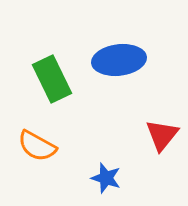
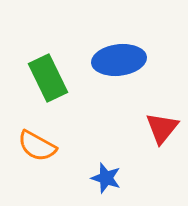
green rectangle: moved 4 px left, 1 px up
red triangle: moved 7 px up
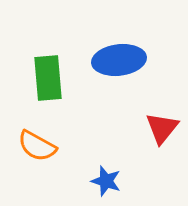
green rectangle: rotated 21 degrees clockwise
blue star: moved 3 px down
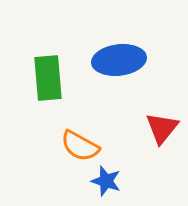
orange semicircle: moved 43 px right
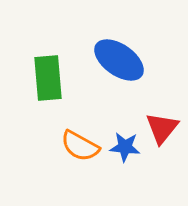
blue ellipse: rotated 42 degrees clockwise
blue star: moved 19 px right, 34 px up; rotated 12 degrees counterclockwise
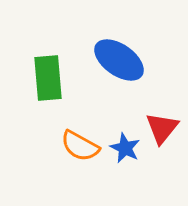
blue star: moved 1 px down; rotated 20 degrees clockwise
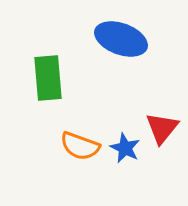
blue ellipse: moved 2 px right, 21 px up; rotated 15 degrees counterclockwise
orange semicircle: rotated 9 degrees counterclockwise
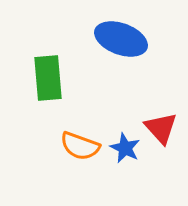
red triangle: moved 1 px left; rotated 21 degrees counterclockwise
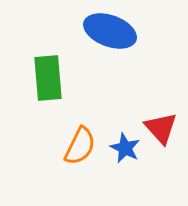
blue ellipse: moved 11 px left, 8 px up
orange semicircle: rotated 84 degrees counterclockwise
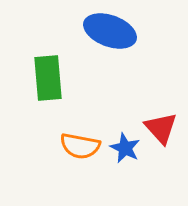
orange semicircle: rotated 75 degrees clockwise
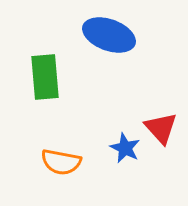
blue ellipse: moved 1 px left, 4 px down
green rectangle: moved 3 px left, 1 px up
orange semicircle: moved 19 px left, 16 px down
